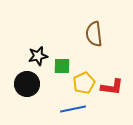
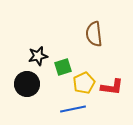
green square: moved 1 px right, 1 px down; rotated 18 degrees counterclockwise
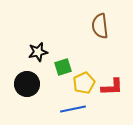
brown semicircle: moved 6 px right, 8 px up
black star: moved 4 px up
red L-shape: rotated 10 degrees counterclockwise
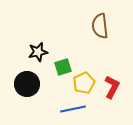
red L-shape: rotated 60 degrees counterclockwise
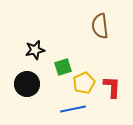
black star: moved 3 px left, 2 px up
red L-shape: rotated 25 degrees counterclockwise
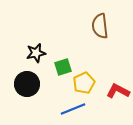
black star: moved 1 px right, 3 px down
red L-shape: moved 6 px right, 4 px down; rotated 65 degrees counterclockwise
blue line: rotated 10 degrees counterclockwise
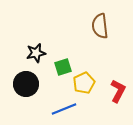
black circle: moved 1 px left
red L-shape: rotated 90 degrees clockwise
blue line: moved 9 px left
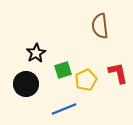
black star: rotated 18 degrees counterclockwise
green square: moved 3 px down
yellow pentagon: moved 2 px right, 3 px up
red L-shape: moved 18 px up; rotated 40 degrees counterclockwise
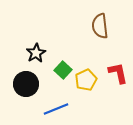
green square: rotated 30 degrees counterclockwise
blue line: moved 8 px left
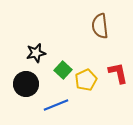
black star: rotated 18 degrees clockwise
blue line: moved 4 px up
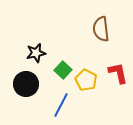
brown semicircle: moved 1 px right, 3 px down
yellow pentagon: rotated 20 degrees counterclockwise
blue line: moved 5 px right; rotated 40 degrees counterclockwise
